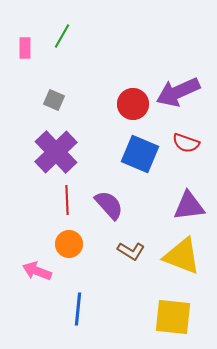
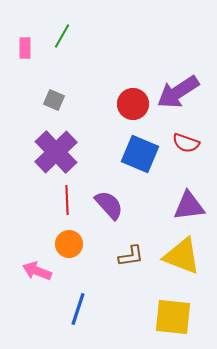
purple arrow: rotated 9 degrees counterclockwise
brown L-shape: moved 5 px down; rotated 40 degrees counterclockwise
blue line: rotated 12 degrees clockwise
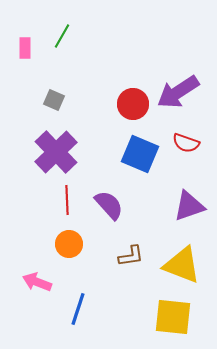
purple triangle: rotated 12 degrees counterclockwise
yellow triangle: moved 9 px down
pink arrow: moved 11 px down
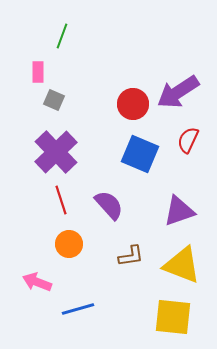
green line: rotated 10 degrees counterclockwise
pink rectangle: moved 13 px right, 24 px down
red semicircle: moved 2 px right, 3 px up; rotated 96 degrees clockwise
red line: moved 6 px left; rotated 16 degrees counterclockwise
purple triangle: moved 10 px left, 5 px down
blue line: rotated 56 degrees clockwise
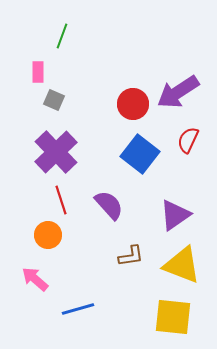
blue square: rotated 15 degrees clockwise
purple triangle: moved 4 px left, 4 px down; rotated 16 degrees counterclockwise
orange circle: moved 21 px left, 9 px up
pink arrow: moved 2 px left, 3 px up; rotated 20 degrees clockwise
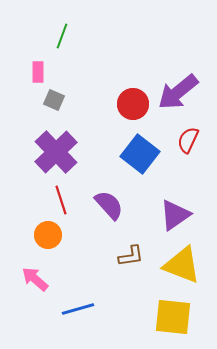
purple arrow: rotated 6 degrees counterclockwise
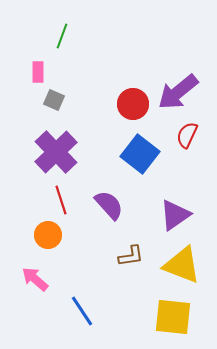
red semicircle: moved 1 px left, 5 px up
blue line: moved 4 px right, 2 px down; rotated 72 degrees clockwise
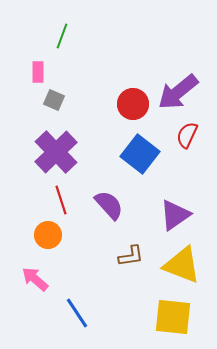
blue line: moved 5 px left, 2 px down
